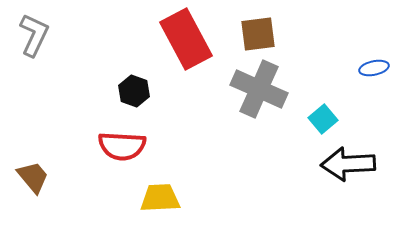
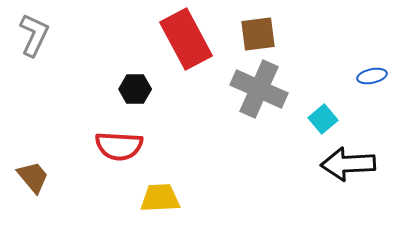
blue ellipse: moved 2 px left, 8 px down
black hexagon: moved 1 px right, 2 px up; rotated 20 degrees counterclockwise
red semicircle: moved 3 px left
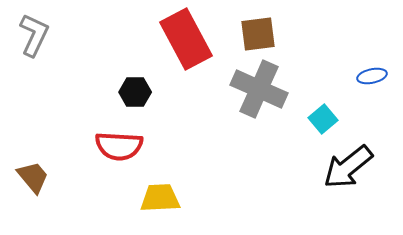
black hexagon: moved 3 px down
black arrow: moved 3 px down; rotated 36 degrees counterclockwise
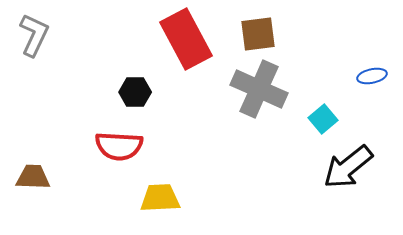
brown trapezoid: rotated 48 degrees counterclockwise
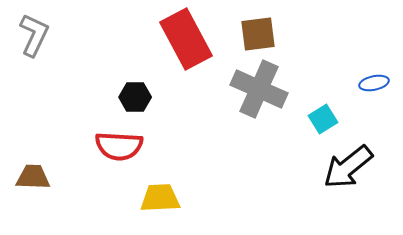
blue ellipse: moved 2 px right, 7 px down
black hexagon: moved 5 px down
cyan square: rotated 8 degrees clockwise
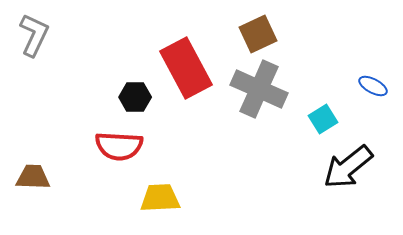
brown square: rotated 18 degrees counterclockwise
red rectangle: moved 29 px down
blue ellipse: moved 1 px left, 3 px down; rotated 40 degrees clockwise
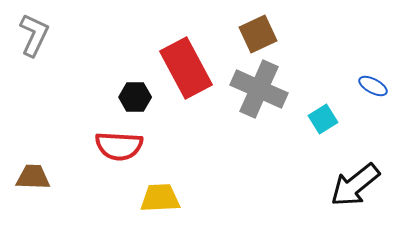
black arrow: moved 7 px right, 18 px down
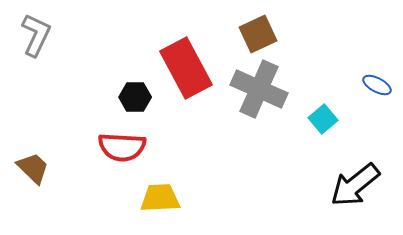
gray L-shape: moved 2 px right
blue ellipse: moved 4 px right, 1 px up
cyan square: rotated 8 degrees counterclockwise
red semicircle: moved 3 px right, 1 px down
brown trapezoid: moved 9 px up; rotated 42 degrees clockwise
